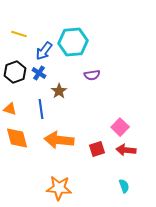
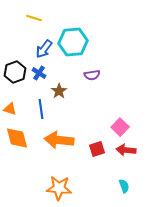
yellow line: moved 15 px right, 16 px up
blue arrow: moved 2 px up
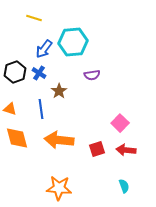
pink square: moved 4 px up
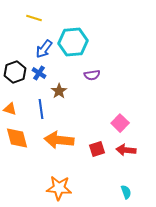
cyan semicircle: moved 2 px right, 6 px down
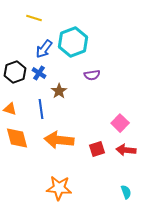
cyan hexagon: rotated 16 degrees counterclockwise
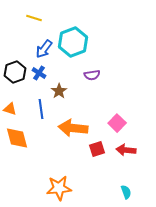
pink square: moved 3 px left
orange arrow: moved 14 px right, 12 px up
orange star: rotated 10 degrees counterclockwise
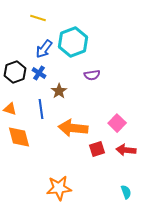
yellow line: moved 4 px right
orange diamond: moved 2 px right, 1 px up
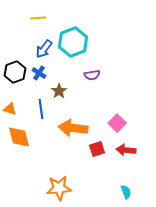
yellow line: rotated 21 degrees counterclockwise
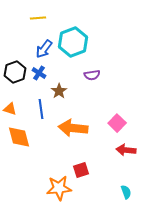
red square: moved 16 px left, 21 px down
